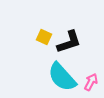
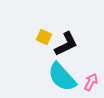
black L-shape: moved 3 px left, 2 px down; rotated 8 degrees counterclockwise
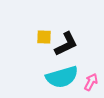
yellow square: rotated 21 degrees counterclockwise
cyan semicircle: rotated 64 degrees counterclockwise
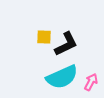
cyan semicircle: rotated 8 degrees counterclockwise
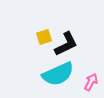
yellow square: rotated 21 degrees counterclockwise
cyan semicircle: moved 4 px left, 3 px up
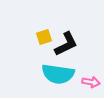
cyan semicircle: rotated 32 degrees clockwise
pink arrow: rotated 72 degrees clockwise
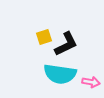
cyan semicircle: moved 2 px right
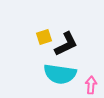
pink arrow: moved 3 px down; rotated 96 degrees counterclockwise
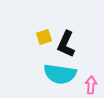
black L-shape: rotated 140 degrees clockwise
